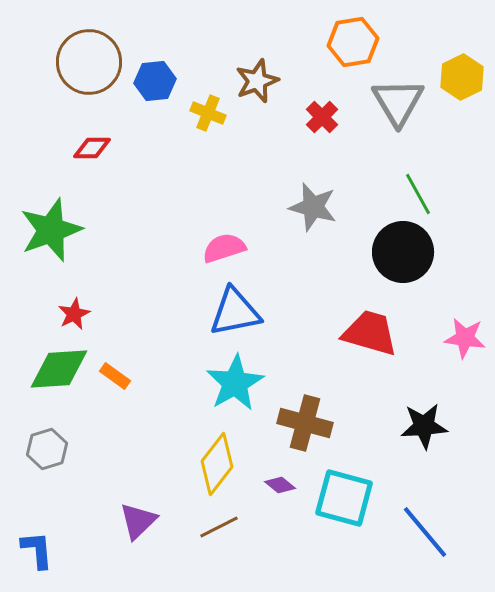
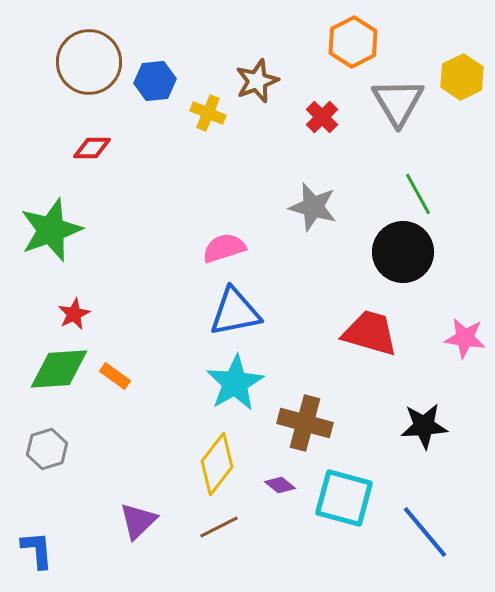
orange hexagon: rotated 18 degrees counterclockwise
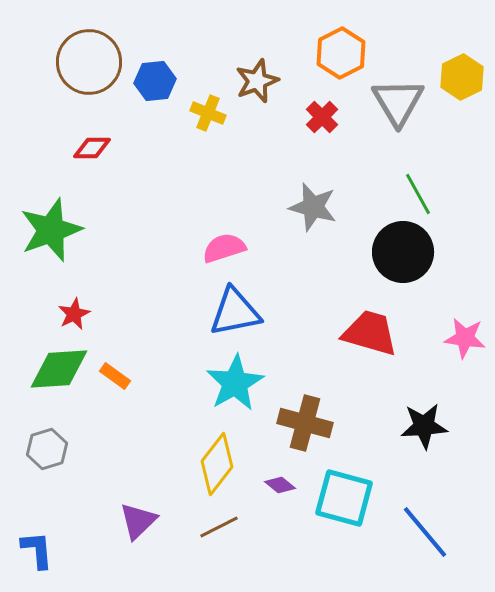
orange hexagon: moved 12 px left, 11 px down
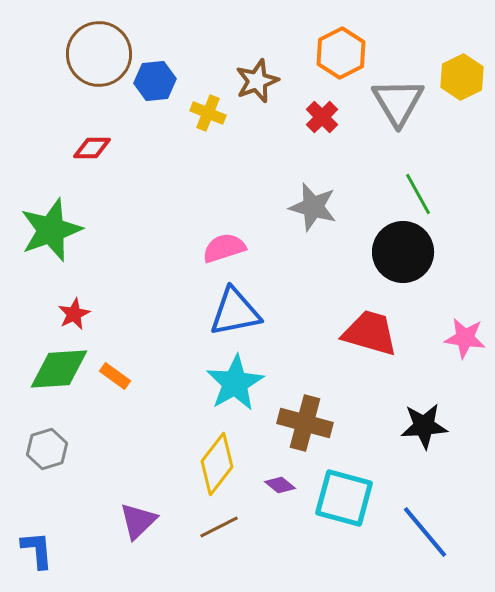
brown circle: moved 10 px right, 8 px up
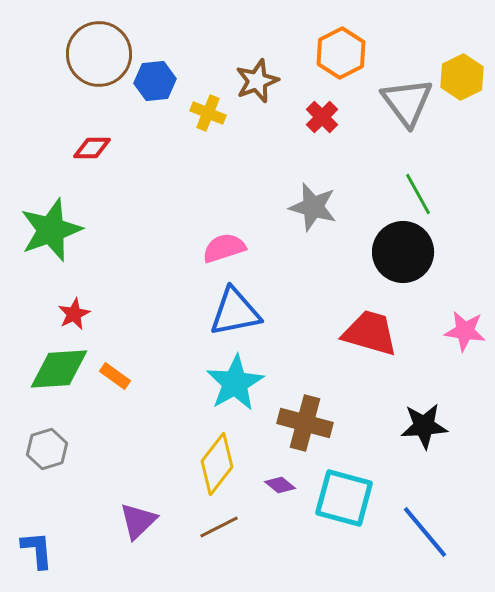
gray triangle: moved 9 px right; rotated 6 degrees counterclockwise
pink star: moved 7 px up
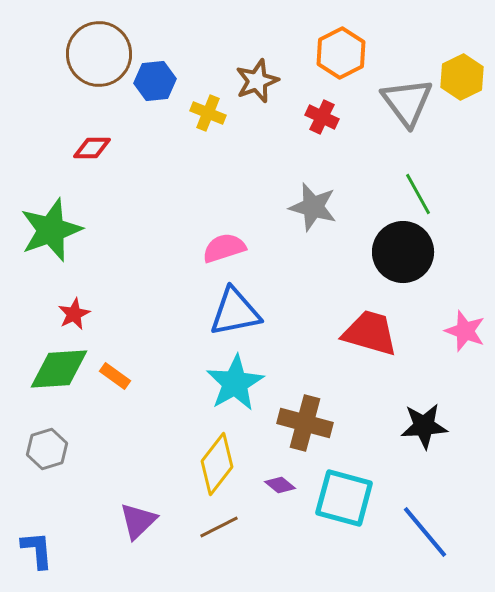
red cross: rotated 20 degrees counterclockwise
pink star: rotated 12 degrees clockwise
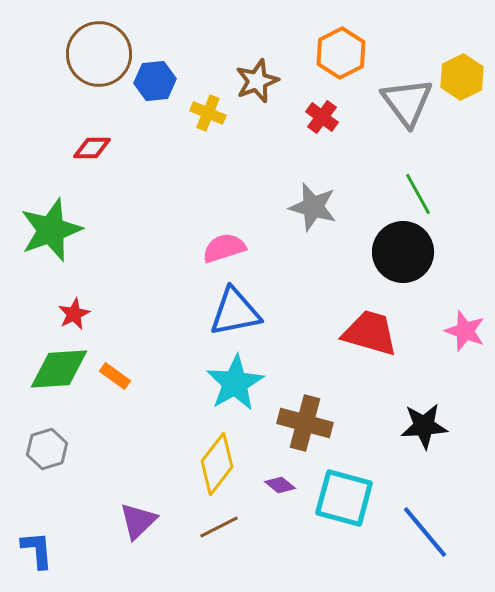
red cross: rotated 12 degrees clockwise
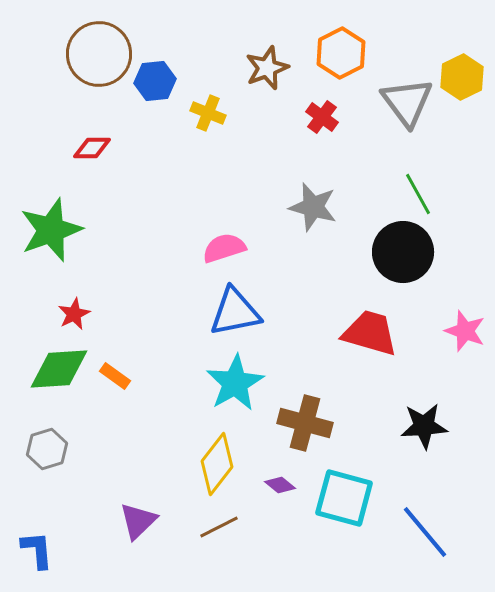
brown star: moved 10 px right, 13 px up
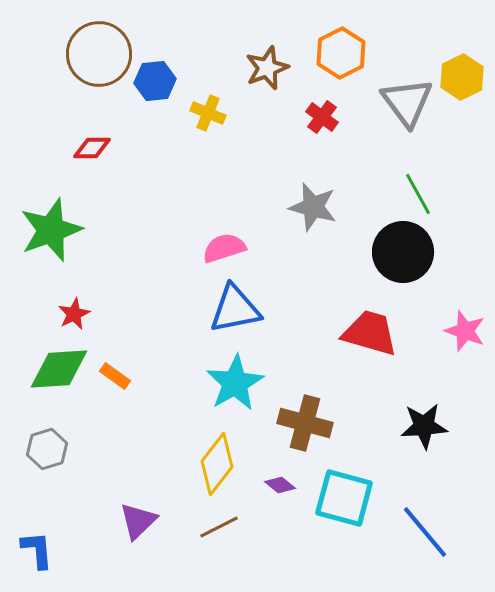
blue triangle: moved 3 px up
